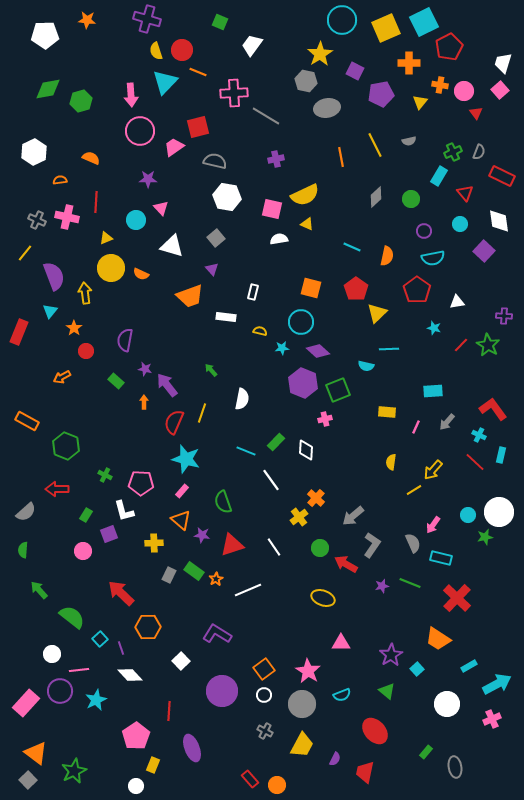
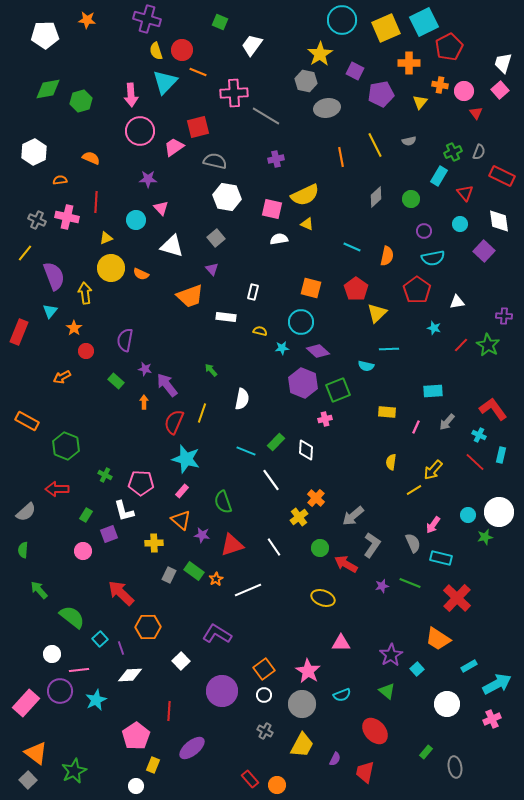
white diamond at (130, 675): rotated 50 degrees counterclockwise
purple ellipse at (192, 748): rotated 72 degrees clockwise
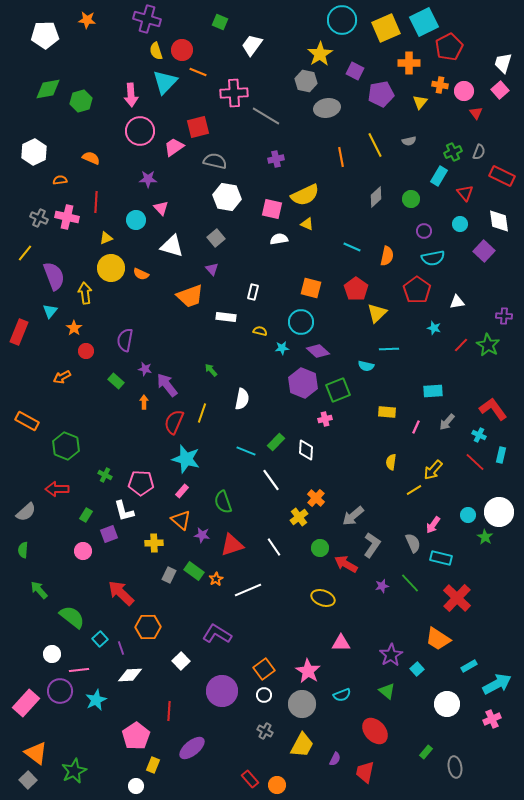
gray cross at (37, 220): moved 2 px right, 2 px up
green star at (485, 537): rotated 28 degrees counterclockwise
green line at (410, 583): rotated 25 degrees clockwise
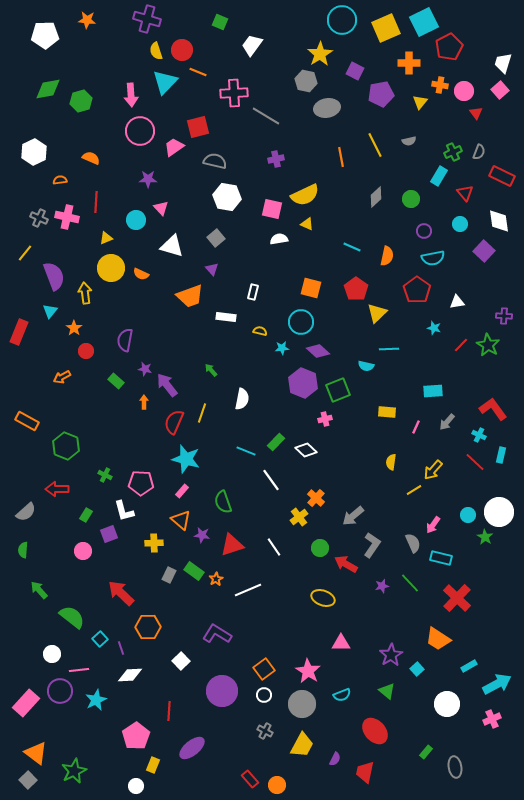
white diamond at (306, 450): rotated 50 degrees counterclockwise
